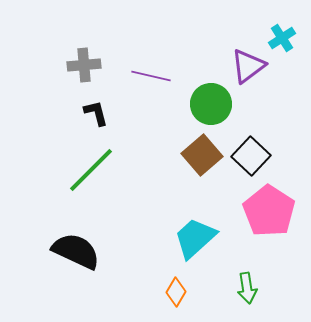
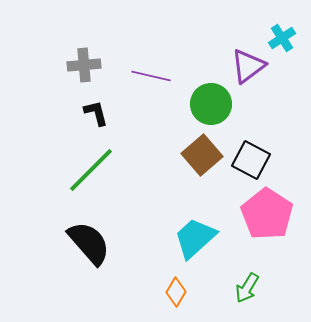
black square: moved 4 px down; rotated 15 degrees counterclockwise
pink pentagon: moved 2 px left, 3 px down
black semicircle: moved 13 px right, 8 px up; rotated 24 degrees clockwise
green arrow: rotated 40 degrees clockwise
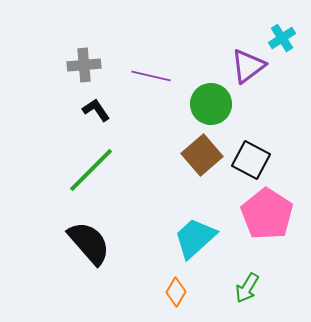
black L-shape: moved 3 px up; rotated 20 degrees counterclockwise
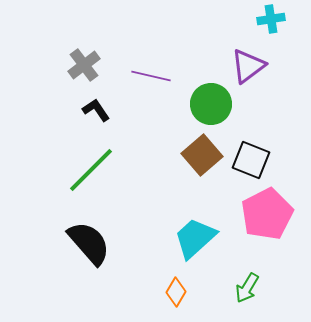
cyan cross: moved 11 px left, 19 px up; rotated 24 degrees clockwise
gray cross: rotated 32 degrees counterclockwise
black square: rotated 6 degrees counterclockwise
pink pentagon: rotated 12 degrees clockwise
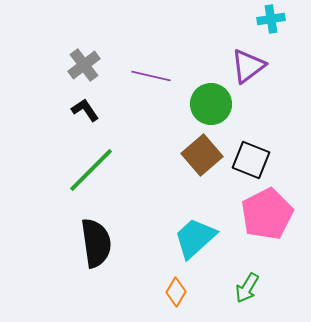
black L-shape: moved 11 px left
black semicircle: moved 7 px right; rotated 33 degrees clockwise
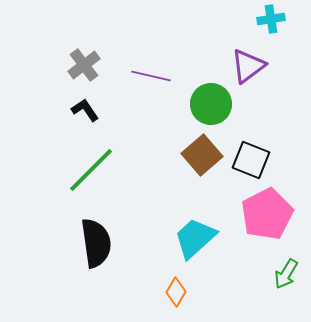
green arrow: moved 39 px right, 14 px up
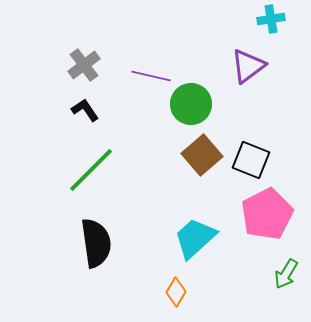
green circle: moved 20 px left
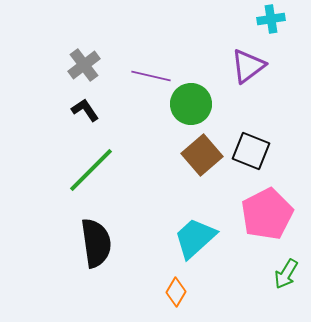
black square: moved 9 px up
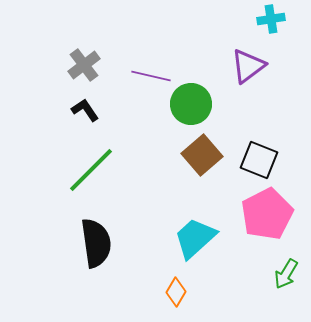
black square: moved 8 px right, 9 px down
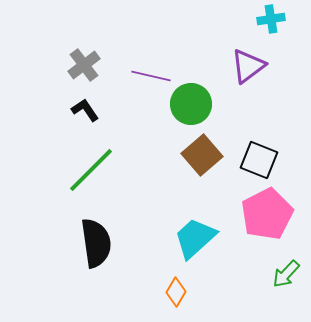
green arrow: rotated 12 degrees clockwise
